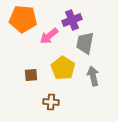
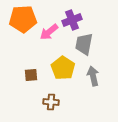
orange pentagon: rotated 8 degrees counterclockwise
pink arrow: moved 4 px up
gray trapezoid: moved 1 px left, 1 px down
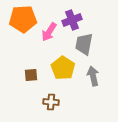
pink arrow: rotated 18 degrees counterclockwise
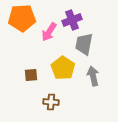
orange pentagon: moved 1 px left, 1 px up
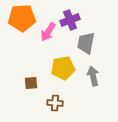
purple cross: moved 2 px left
pink arrow: moved 1 px left
gray trapezoid: moved 2 px right, 1 px up
yellow pentagon: rotated 30 degrees clockwise
brown square: moved 8 px down
brown cross: moved 4 px right, 1 px down
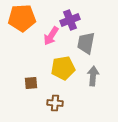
pink arrow: moved 3 px right, 4 px down
gray arrow: rotated 18 degrees clockwise
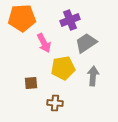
pink arrow: moved 7 px left, 7 px down; rotated 60 degrees counterclockwise
gray trapezoid: rotated 45 degrees clockwise
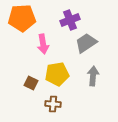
pink arrow: moved 1 px left, 1 px down; rotated 18 degrees clockwise
yellow pentagon: moved 6 px left, 6 px down
brown square: rotated 32 degrees clockwise
brown cross: moved 2 px left, 1 px down
